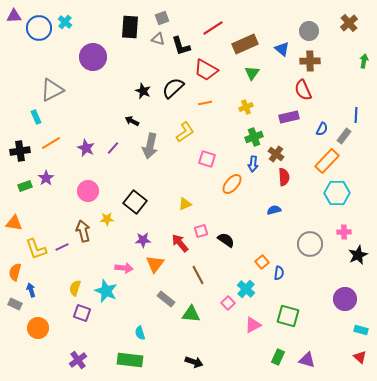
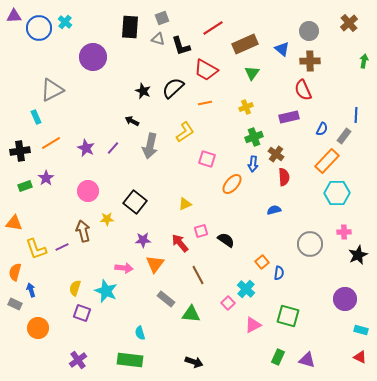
red triangle at (360, 357): rotated 16 degrees counterclockwise
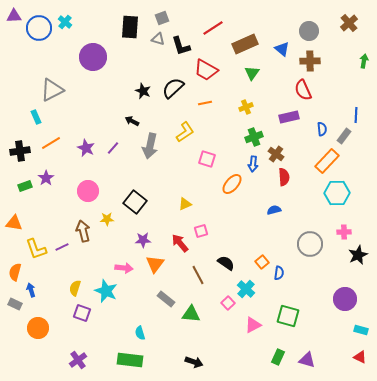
blue semicircle at (322, 129): rotated 32 degrees counterclockwise
black semicircle at (226, 240): moved 23 px down
